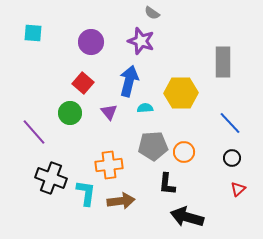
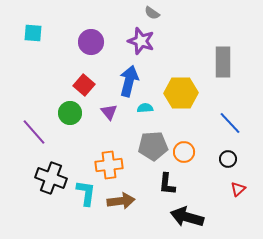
red square: moved 1 px right, 2 px down
black circle: moved 4 px left, 1 px down
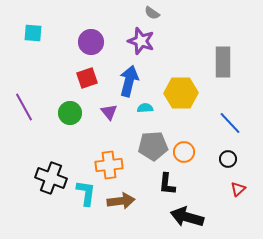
red square: moved 3 px right, 7 px up; rotated 30 degrees clockwise
purple line: moved 10 px left, 25 px up; rotated 12 degrees clockwise
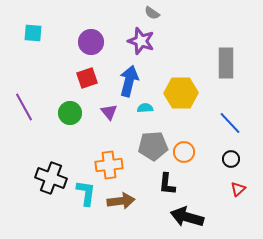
gray rectangle: moved 3 px right, 1 px down
black circle: moved 3 px right
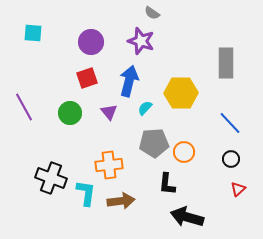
cyan semicircle: rotated 42 degrees counterclockwise
gray pentagon: moved 1 px right, 3 px up
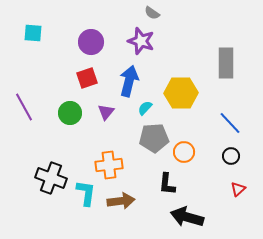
purple triangle: moved 3 px left; rotated 18 degrees clockwise
gray pentagon: moved 5 px up
black circle: moved 3 px up
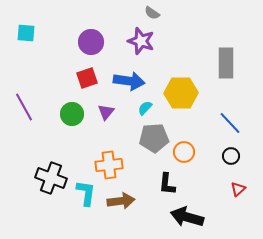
cyan square: moved 7 px left
blue arrow: rotated 84 degrees clockwise
green circle: moved 2 px right, 1 px down
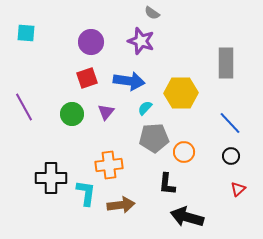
black cross: rotated 20 degrees counterclockwise
brown arrow: moved 4 px down
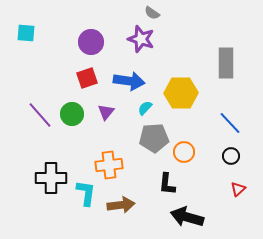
purple star: moved 2 px up
purple line: moved 16 px right, 8 px down; rotated 12 degrees counterclockwise
